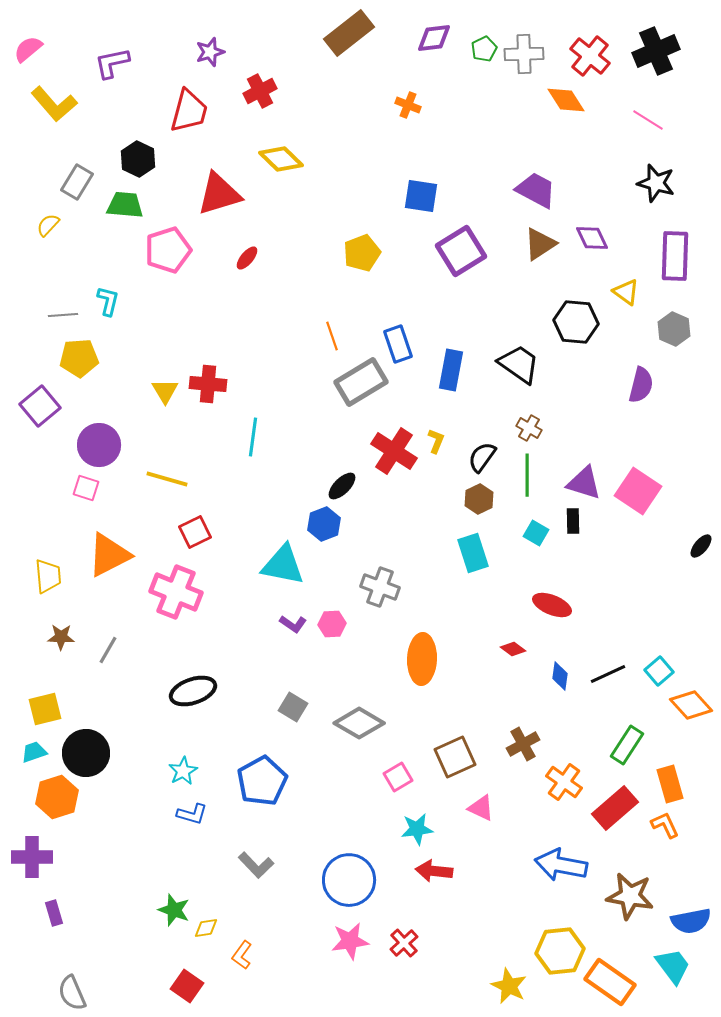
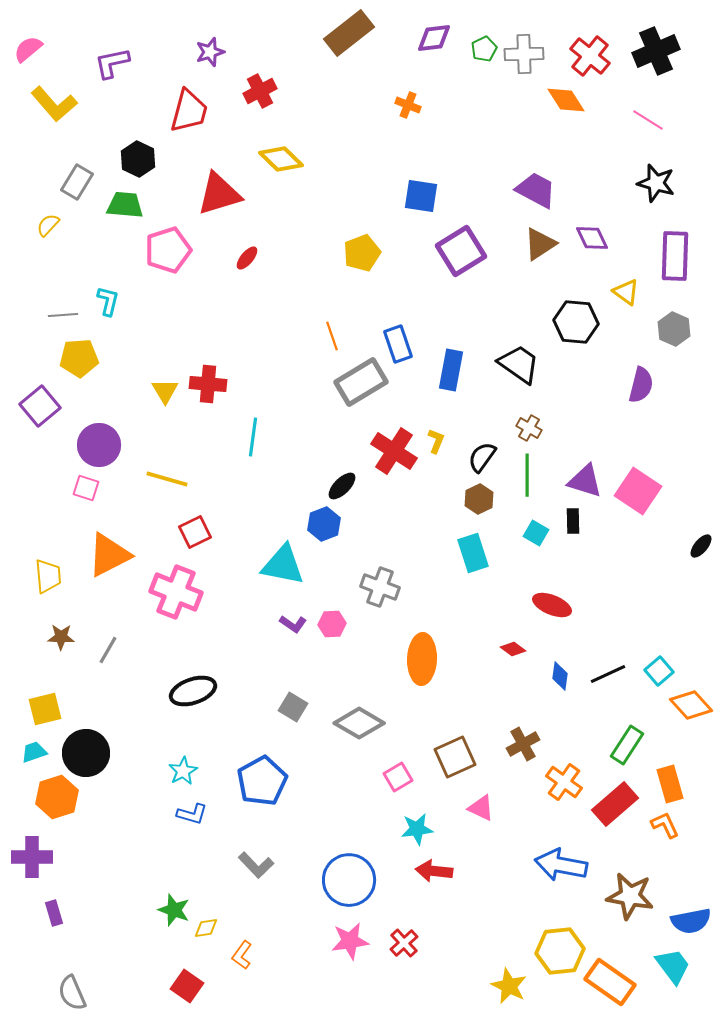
purple triangle at (584, 483): moved 1 px right, 2 px up
red rectangle at (615, 808): moved 4 px up
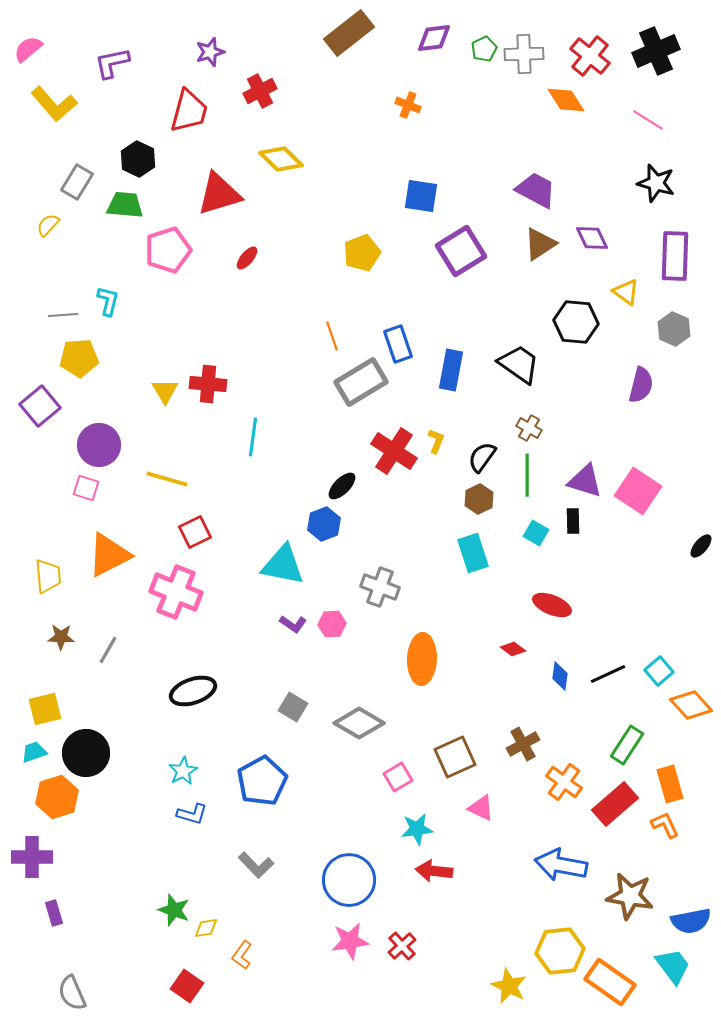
red cross at (404, 943): moved 2 px left, 3 px down
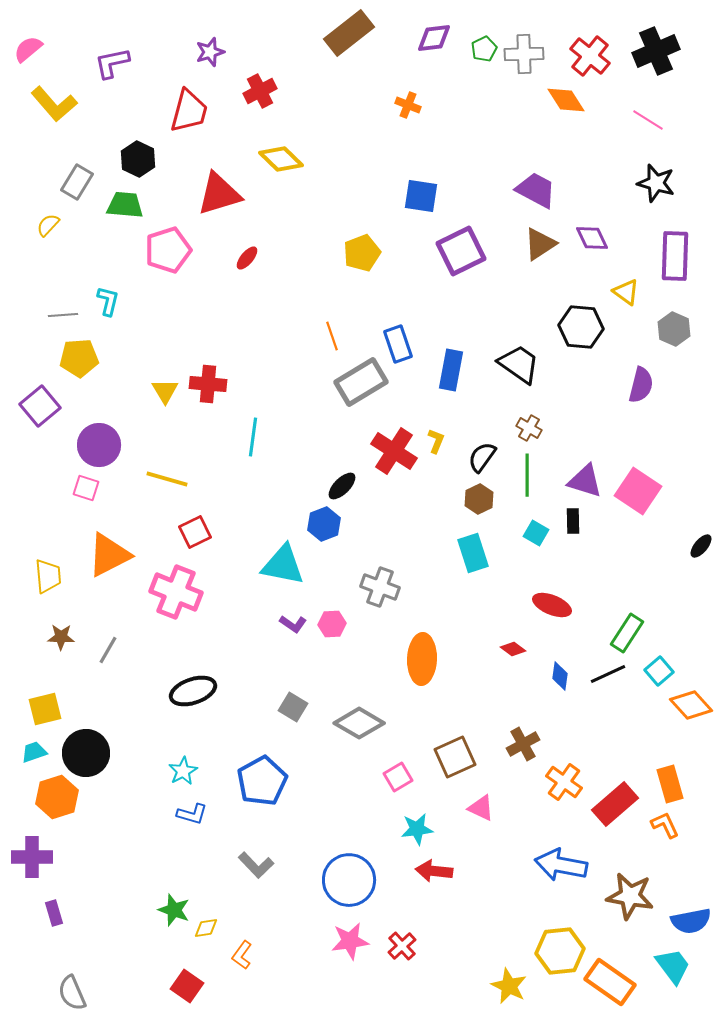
purple square at (461, 251): rotated 6 degrees clockwise
black hexagon at (576, 322): moved 5 px right, 5 px down
green rectangle at (627, 745): moved 112 px up
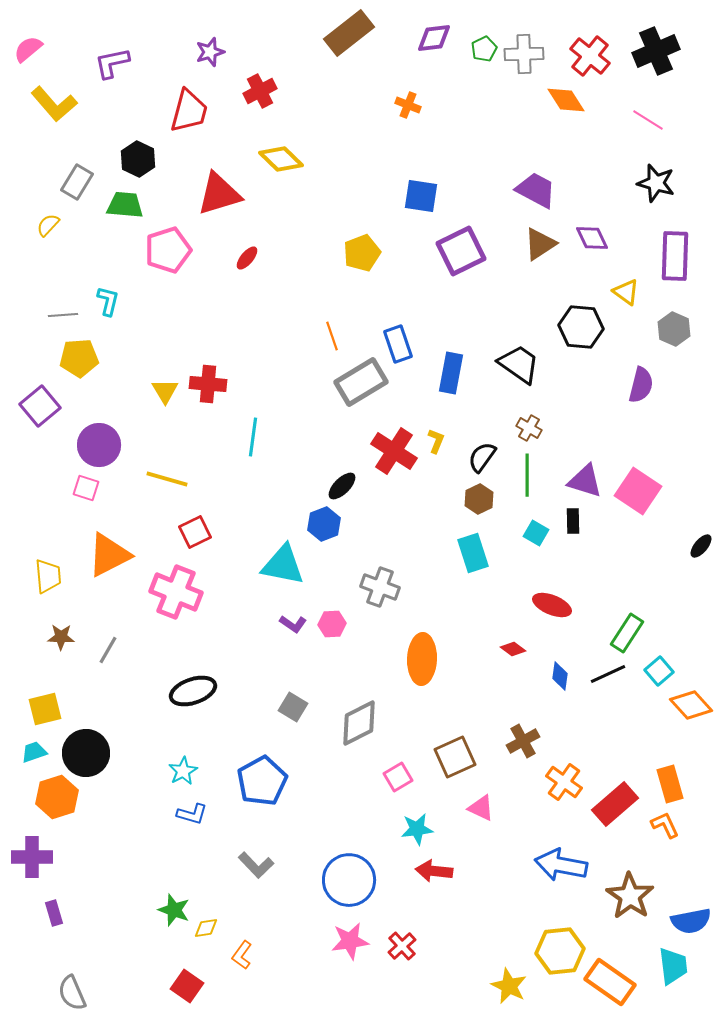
blue rectangle at (451, 370): moved 3 px down
gray diamond at (359, 723): rotated 57 degrees counterclockwise
brown cross at (523, 744): moved 3 px up
brown star at (630, 896): rotated 24 degrees clockwise
cyan trapezoid at (673, 966): rotated 30 degrees clockwise
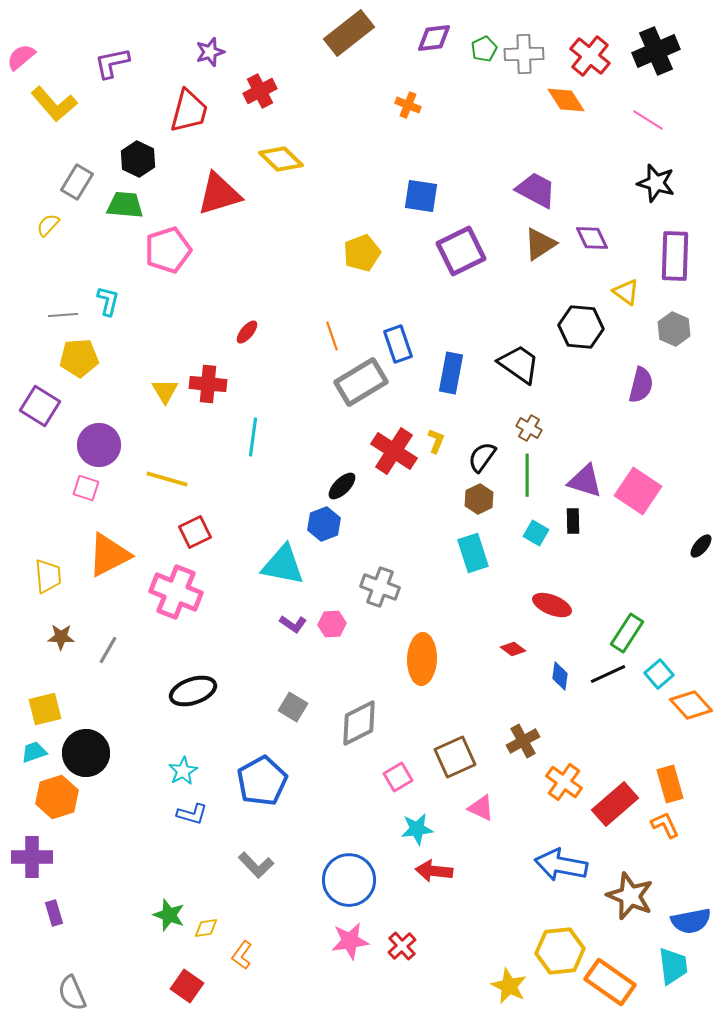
pink semicircle at (28, 49): moved 7 px left, 8 px down
red ellipse at (247, 258): moved 74 px down
purple square at (40, 406): rotated 18 degrees counterclockwise
cyan square at (659, 671): moved 3 px down
brown star at (630, 896): rotated 12 degrees counterclockwise
green star at (174, 910): moved 5 px left, 5 px down
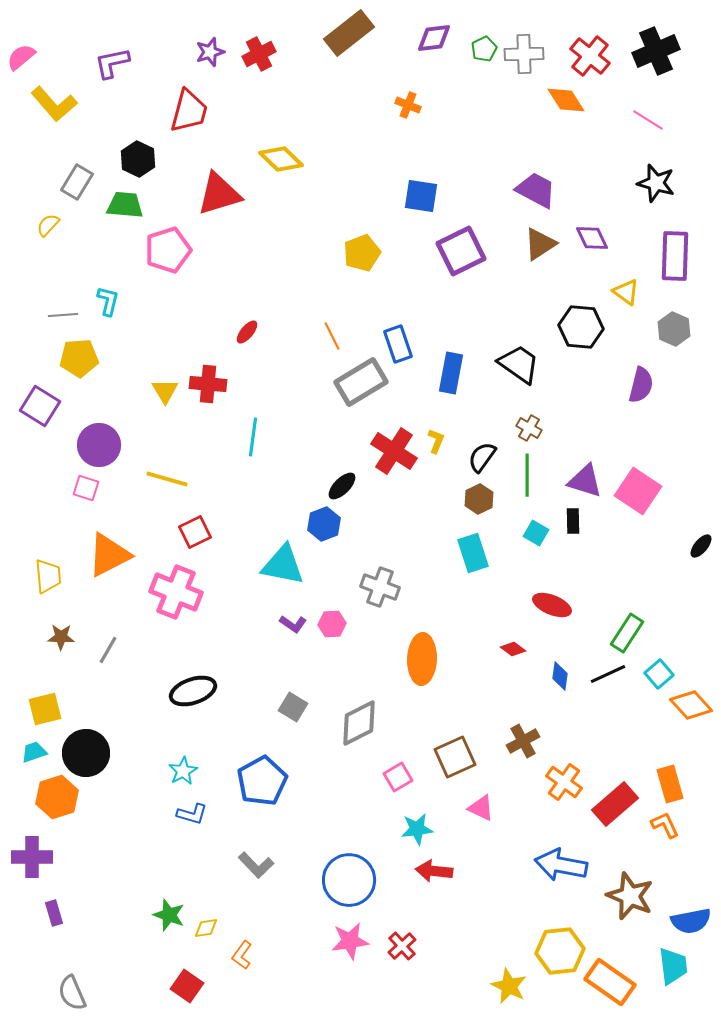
red cross at (260, 91): moved 1 px left, 37 px up
orange line at (332, 336): rotated 8 degrees counterclockwise
